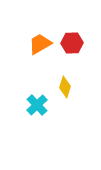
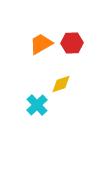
orange trapezoid: moved 1 px right
yellow diamond: moved 4 px left, 3 px up; rotated 55 degrees clockwise
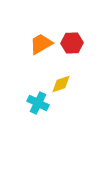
cyan cross: moved 1 px right, 2 px up; rotated 20 degrees counterclockwise
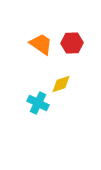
orange trapezoid: rotated 65 degrees clockwise
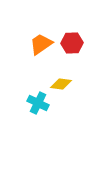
orange trapezoid: rotated 70 degrees counterclockwise
yellow diamond: rotated 25 degrees clockwise
